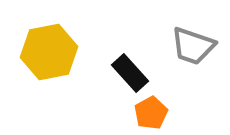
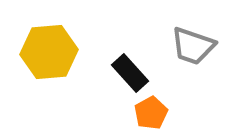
yellow hexagon: rotated 6 degrees clockwise
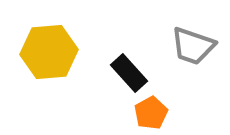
black rectangle: moved 1 px left
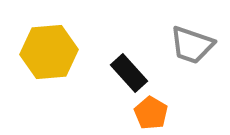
gray trapezoid: moved 1 px left, 1 px up
orange pentagon: rotated 12 degrees counterclockwise
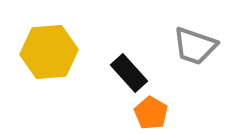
gray trapezoid: moved 3 px right, 1 px down
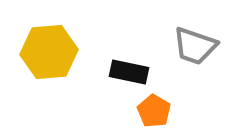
black rectangle: moved 1 px up; rotated 36 degrees counterclockwise
orange pentagon: moved 3 px right, 2 px up
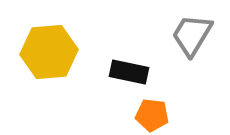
gray trapezoid: moved 3 px left, 11 px up; rotated 102 degrees clockwise
orange pentagon: moved 2 px left, 4 px down; rotated 24 degrees counterclockwise
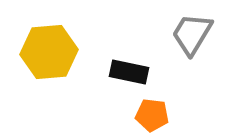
gray trapezoid: moved 1 px up
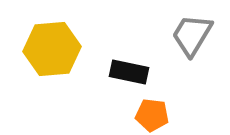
gray trapezoid: moved 1 px down
yellow hexagon: moved 3 px right, 3 px up
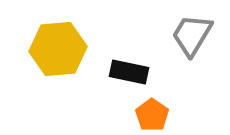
yellow hexagon: moved 6 px right
orange pentagon: rotated 28 degrees clockwise
